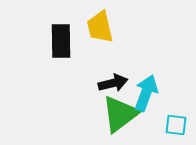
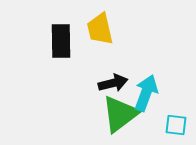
yellow trapezoid: moved 2 px down
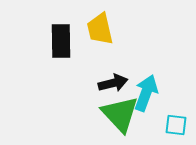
green triangle: rotated 36 degrees counterclockwise
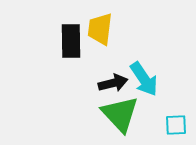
yellow trapezoid: rotated 20 degrees clockwise
black rectangle: moved 10 px right
cyan arrow: moved 2 px left, 14 px up; rotated 126 degrees clockwise
cyan square: rotated 10 degrees counterclockwise
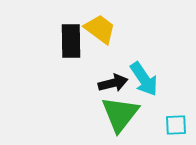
yellow trapezoid: rotated 120 degrees clockwise
green triangle: rotated 21 degrees clockwise
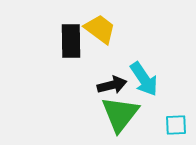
black arrow: moved 1 px left, 2 px down
